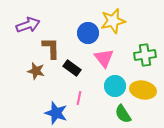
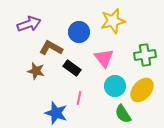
purple arrow: moved 1 px right, 1 px up
blue circle: moved 9 px left, 1 px up
brown L-shape: rotated 60 degrees counterclockwise
yellow ellipse: moved 1 px left; rotated 60 degrees counterclockwise
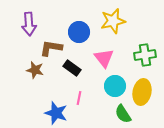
purple arrow: rotated 105 degrees clockwise
brown L-shape: rotated 20 degrees counterclockwise
brown star: moved 1 px left, 1 px up
yellow ellipse: moved 2 px down; rotated 30 degrees counterclockwise
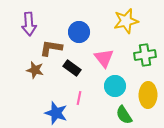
yellow star: moved 13 px right
yellow ellipse: moved 6 px right, 3 px down; rotated 10 degrees counterclockwise
green semicircle: moved 1 px right, 1 px down
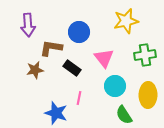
purple arrow: moved 1 px left, 1 px down
brown star: rotated 24 degrees counterclockwise
